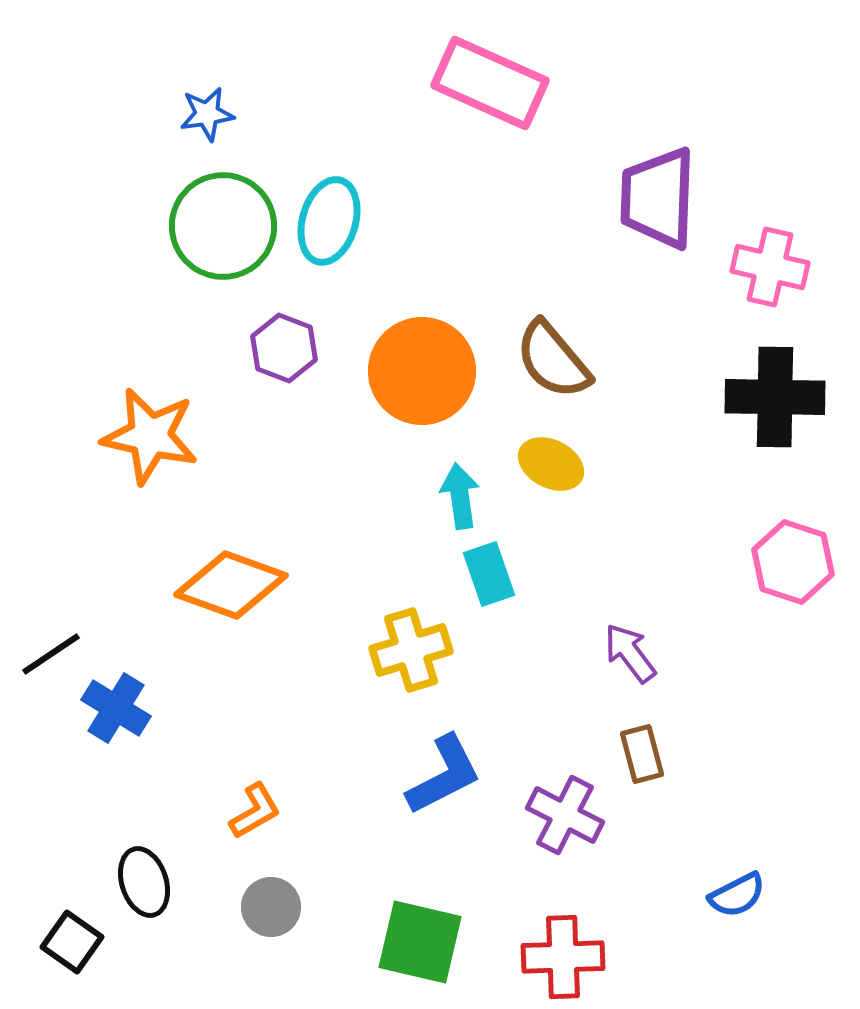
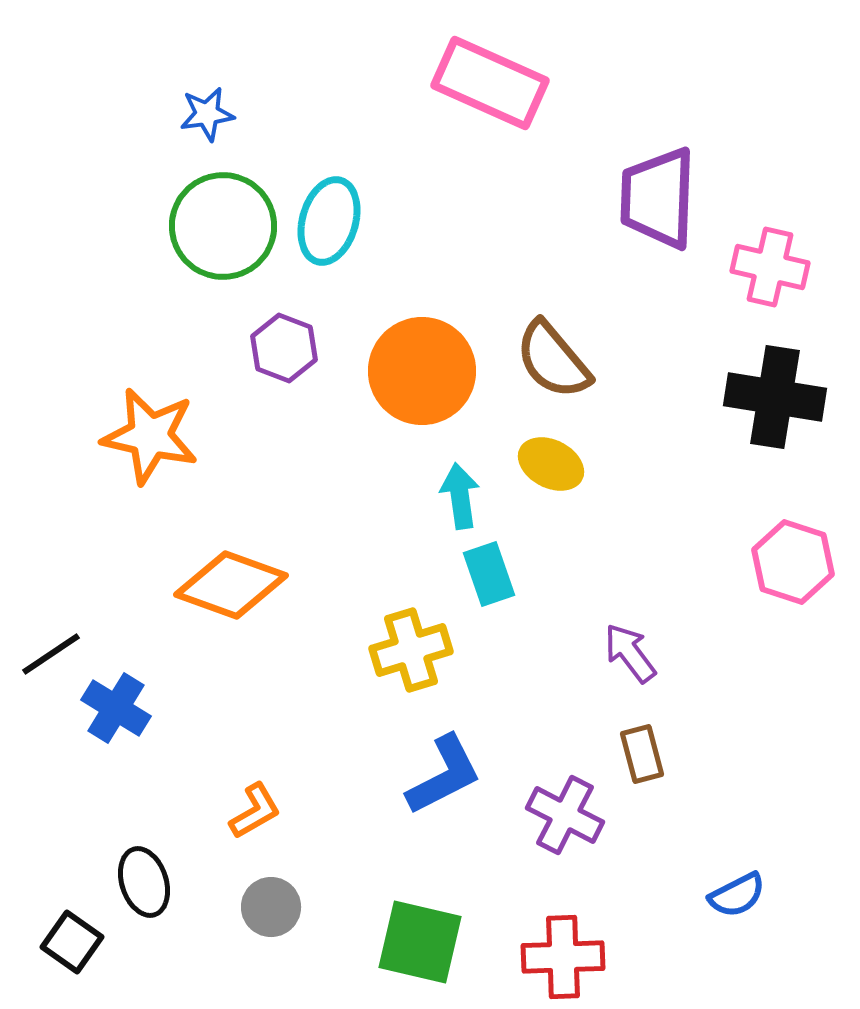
black cross: rotated 8 degrees clockwise
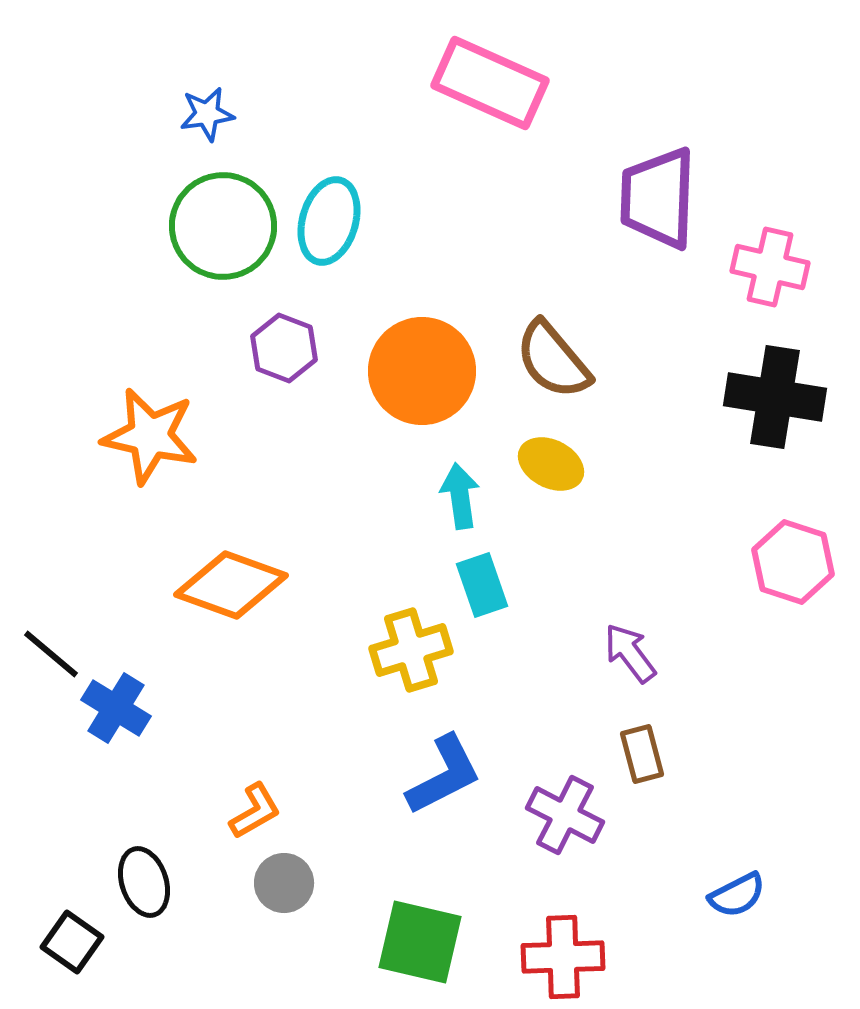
cyan rectangle: moved 7 px left, 11 px down
black line: rotated 74 degrees clockwise
gray circle: moved 13 px right, 24 px up
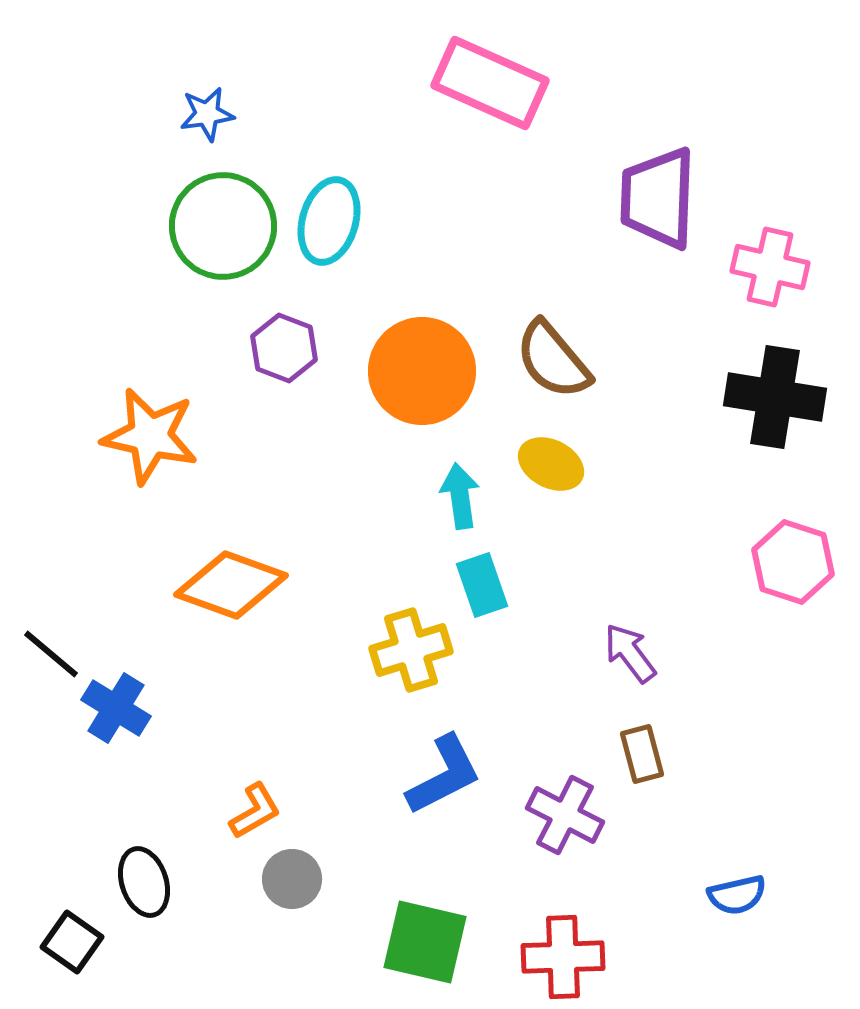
gray circle: moved 8 px right, 4 px up
blue semicircle: rotated 14 degrees clockwise
green square: moved 5 px right
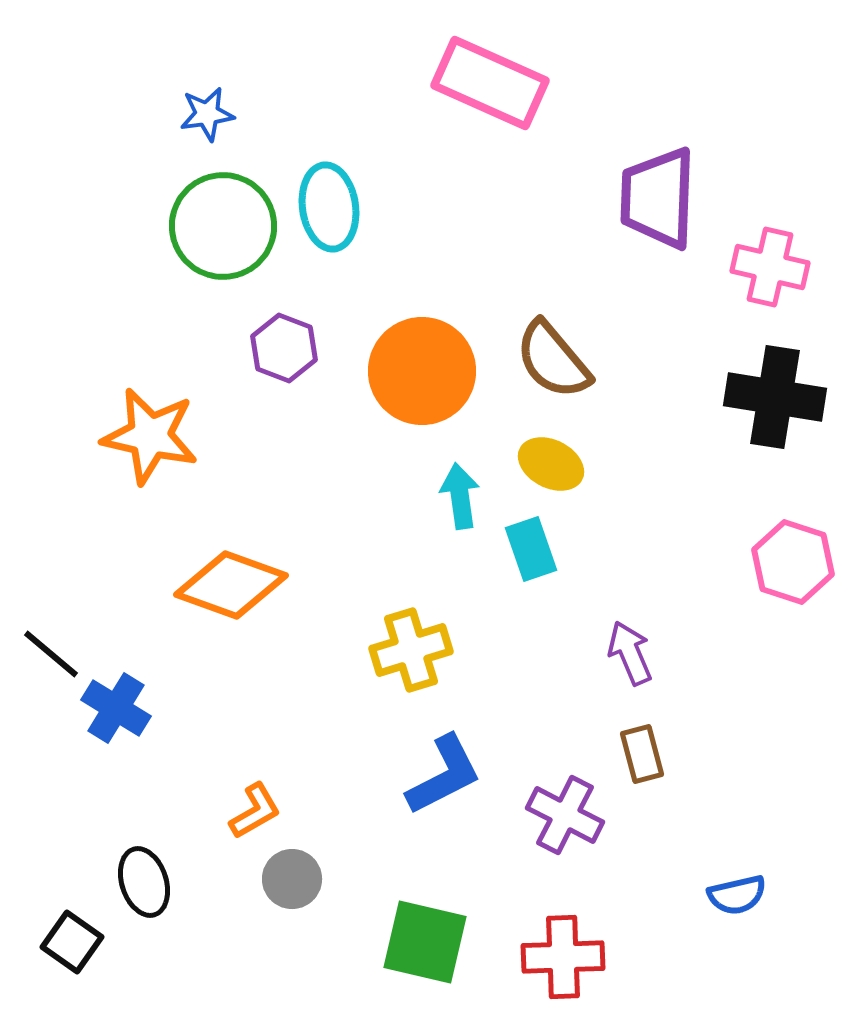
cyan ellipse: moved 14 px up; rotated 24 degrees counterclockwise
cyan rectangle: moved 49 px right, 36 px up
purple arrow: rotated 14 degrees clockwise
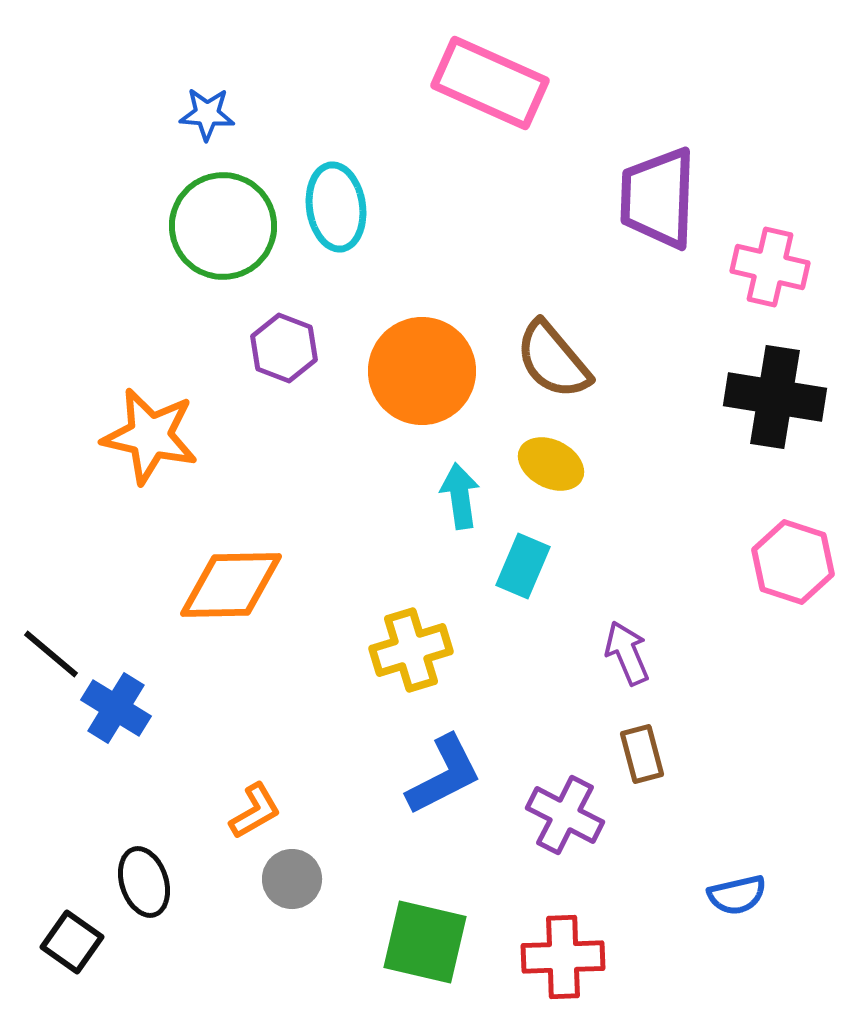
blue star: rotated 12 degrees clockwise
cyan ellipse: moved 7 px right
cyan rectangle: moved 8 px left, 17 px down; rotated 42 degrees clockwise
orange diamond: rotated 21 degrees counterclockwise
purple arrow: moved 3 px left
